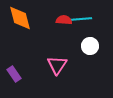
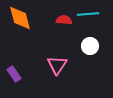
cyan line: moved 7 px right, 5 px up
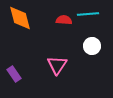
white circle: moved 2 px right
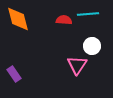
orange diamond: moved 2 px left, 1 px down
pink triangle: moved 20 px right
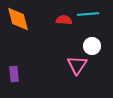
purple rectangle: rotated 28 degrees clockwise
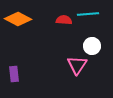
orange diamond: rotated 48 degrees counterclockwise
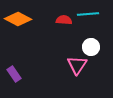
white circle: moved 1 px left, 1 px down
purple rectangle: rotated 28 degrees counterclockwise
